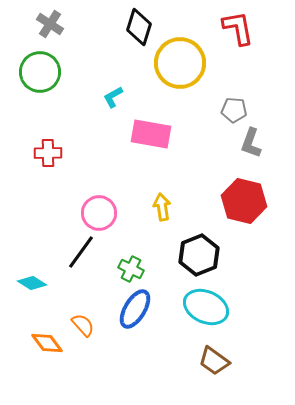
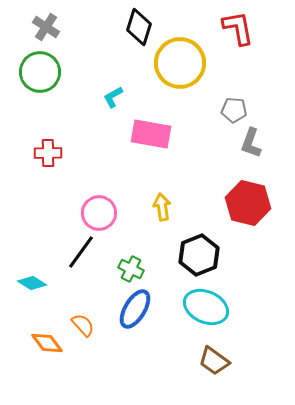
gray cross: moved 4 px left, 3 px down
red hexagon: moved 4 px right, 2 px down
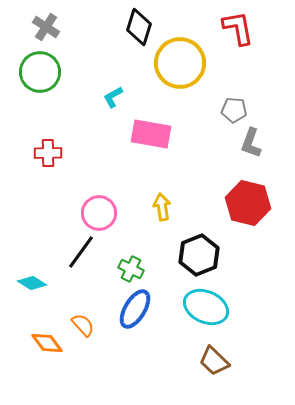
brown trapezoid: rotated 8 degrees clockwise
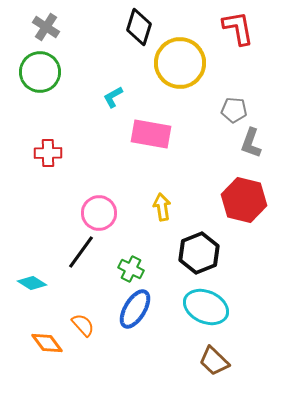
red hexagon: moved 4 px left, 3 px up
black hexagon: moved 2 px up
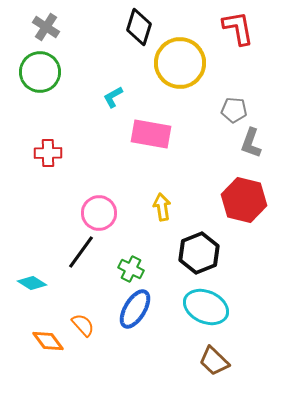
orange diamond: moved 1 px right, 2 px up
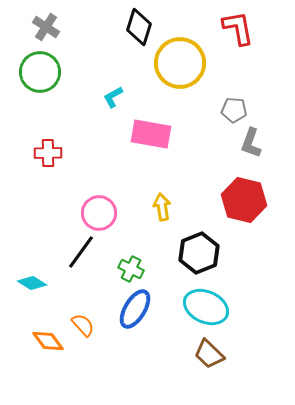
brown trapezoid: moved 5 px left, 7 px up
